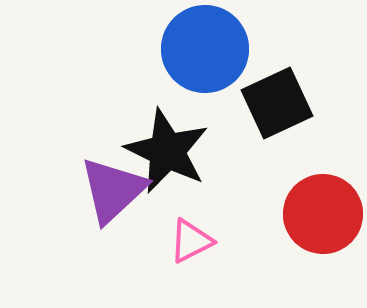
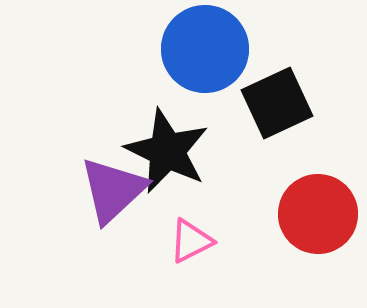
red circle: moved 5 px left
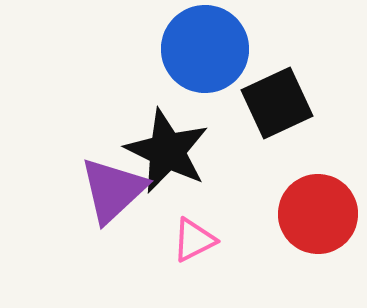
pink triangle: moved 3 px right, 1 px up
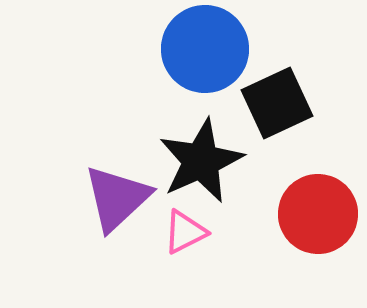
black star: moved 34 px right, 10 px down; rotated 22 degrees clockwise
purple triangle: moved 4 px right, 8 px down
pink triangle: moved 9 px left, 8 px up
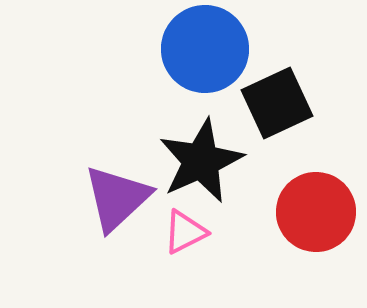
red circle: moved 2 px left, 2 px up
